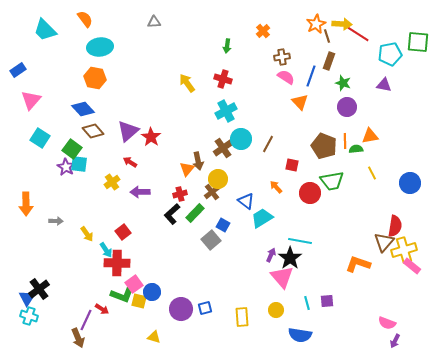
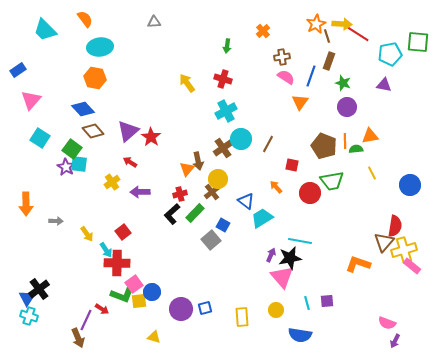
orange triangle at (300, 102): rotated 18 degrees clockwise
blue circle at (410, 183): moved 2 px down
black star at (290, 258): rotated 25 degrees clockwise
yellow square at (139, 301): rotated 21 degrees counterclockwise
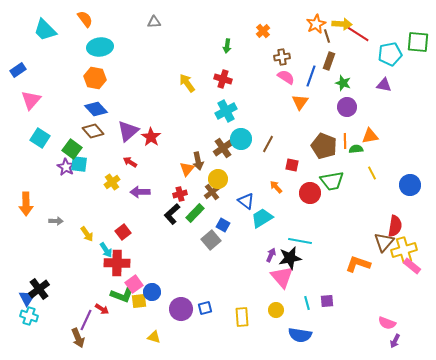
blue diamond at (83, 109): moved 13 px right
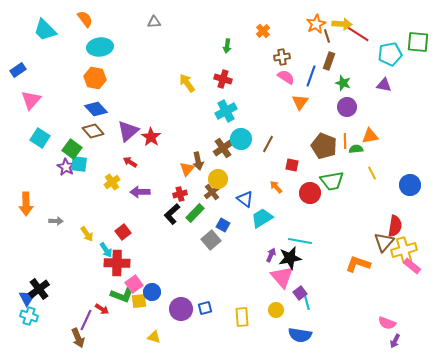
blue triangle at (246, 201): moved 1 px left, 2 px up
purple square at (327, 301): moved 27 px left, 8 px up; rotated 32 degrees counterclockwise
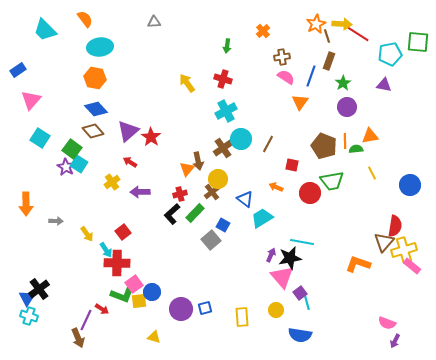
green star at (343, 83): rotated 21 degrees clockwise
cyan square at (79, 164): rotated 24 degrees clockwise
orange arrow at (276, 187): rotated 24 degrees counterclockwise
cyan line at (300, 241): moved 2 px right, 1 px down
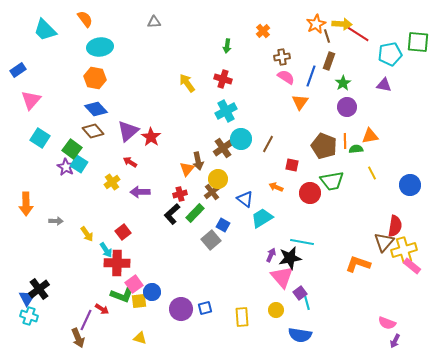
yellow triangle at (154, 337): moved 14 px left, 1 px down
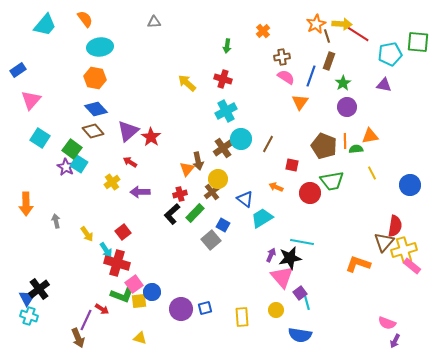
cyan trapezoid at (45, 30): moved 5 px up; rotated 95 degrees counterclockwise
yellow arrow at (187, 83): rotated 12 degrees counterclockwise
gray arrow at (56, 221): rotated 104 degrees counterclockwise
red cross at (117, 263): rotated 15 degrees clockwise
